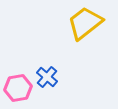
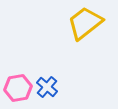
blue cross: moved 10 px down
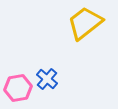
blue cross: moved 8 px up
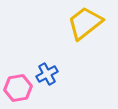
blue cross: moved 5 px up; rotated 20 degrees clockwise
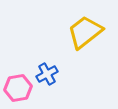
yellow trapezoid: moved 9 px down
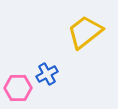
pink hexagon: rotated 8 degrees clockwise
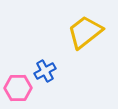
blue cross: moved 2 px left, 3 px up
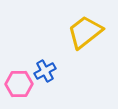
pink hexagon: moved 1 px right, 4 px up
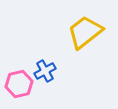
pink hexagon: rotated 12 degrees counterclockwise
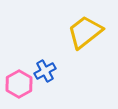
pink hexagon: rotated 16 degrees counterclockwise
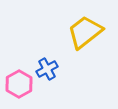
blue cross: moved 2 px right, 2 px up
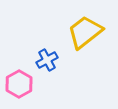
blue cross: moved 9 px up
